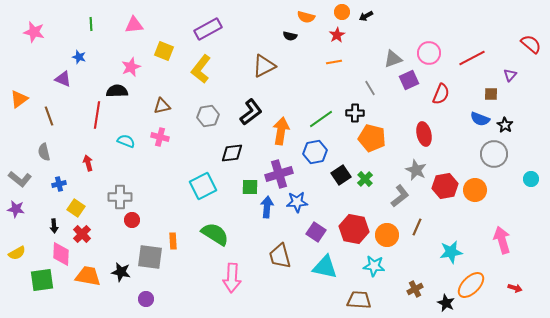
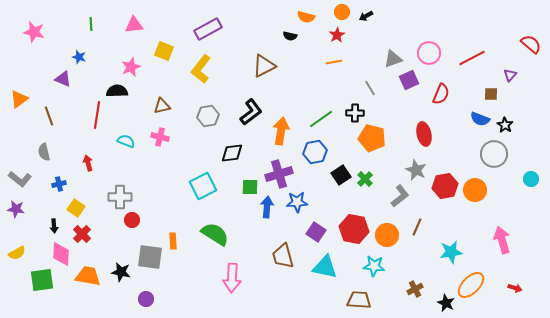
brown trapezoid at (280, 256): moved 3 px right
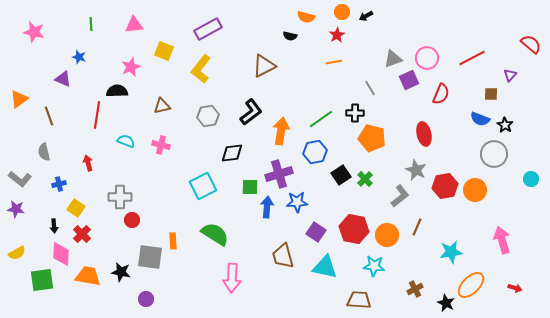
pink circle at (429, 53): moved 2 px left, 5 px down
pink cross at (160, 137): moved 1 px right, 8 px down
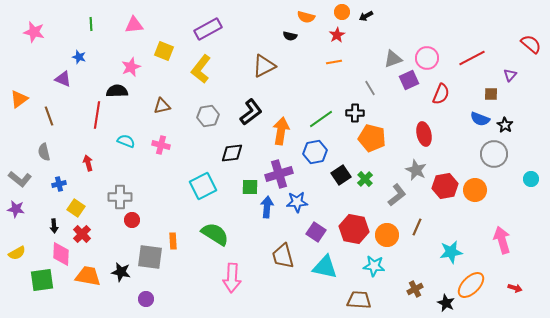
gray L-shape at (400, 196): moved 3 px left, 1 px up
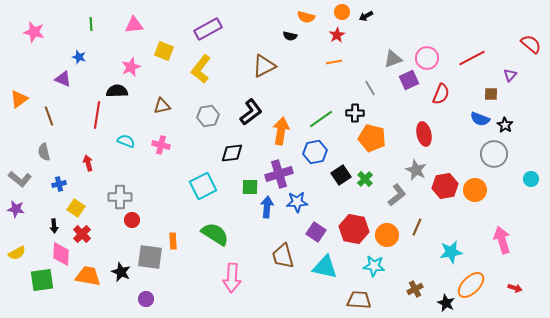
black star at (121, 272): rotated 12 degrees clockwise
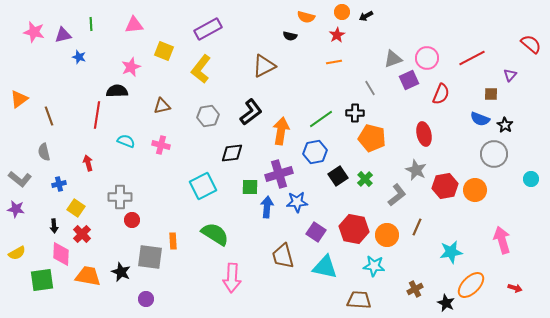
purple triangle at (63, 79): moved 44 px up; rotated 36 degrees counterclockwise
black square at (341, 175): moved 3 px left, 1 px down
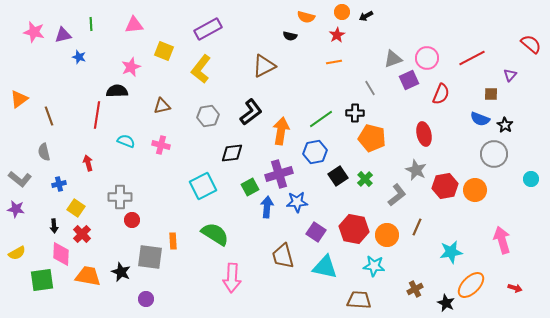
green square at (250, 187): rotated 30 degrees counterclockwise
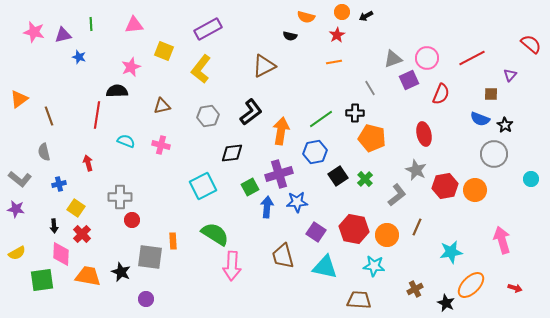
pink arrow at (232, 278): moved 12 px up
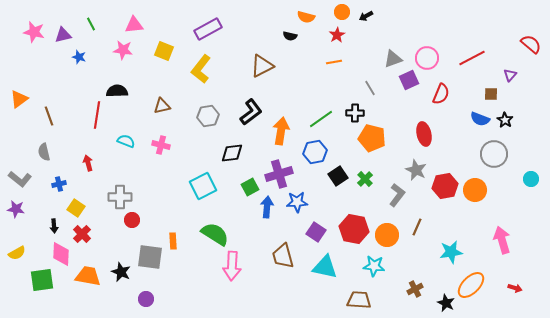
green line at (91, 24): rotated 24 degrees counterclockwise
brown triangle at (264, 66): moved 2 px left
pink star at (131, 67): moved 8 px left, 17 px up; rotated 30 degrees clockwise
black star at (505, 125): moved 5 px up
gray L-shape at (397, 195): rotated 15 degrees counterclockwise
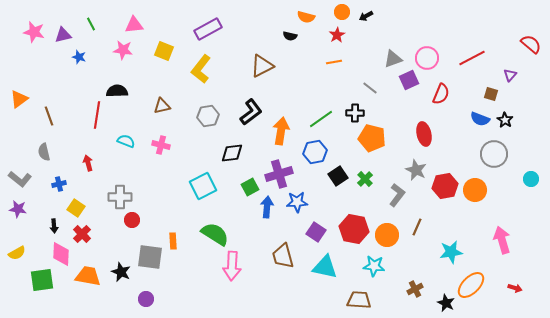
gray line at (370, 88): rotated 21 degrees counterclockwise
brown square at (491, 94): rotated 16 degrees clockwise
purple star at (16, 209): moved 2 px right
